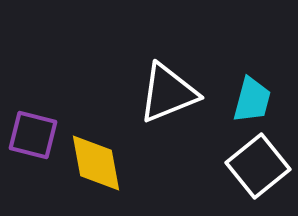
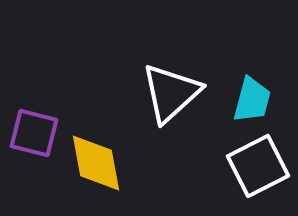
white triangle: moved 3 px right; rotated 20 degrees counterclockwise
purple square: moved 1 px right, 2 px up
white square: rotated 12 degrees clockwise
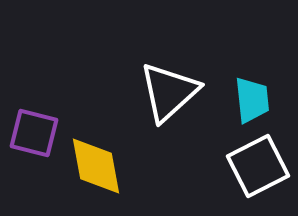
white triangle: moved 2 px left, 1 px up
cyan trapezoid: rotated 21 degrees counterclockwise
yellow diamond: moved 3 px down
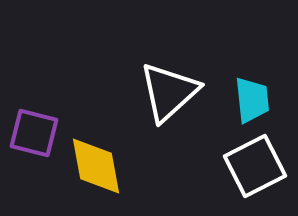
white square: moved 3 px left
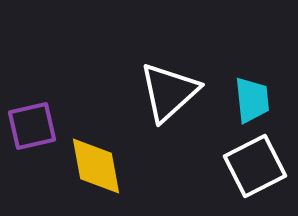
purple square: moved 2 px left, 7 px up; rotated 27 degrees counterclockwise
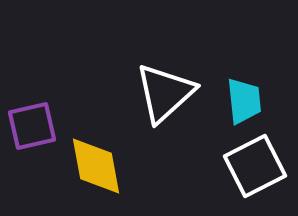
white triangle: moved 4 px left, 1 px down
cyan trapezoid: moved 8 px left, 1 px down
